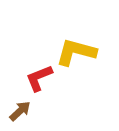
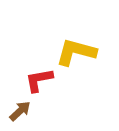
red L-shape: moved 2 px down; rotated 12 degrees clockwise
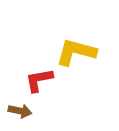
brown arrow: rotated 55 degrees clockwise
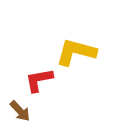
brown arrow: rotated 35 degrees clockwise
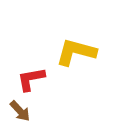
red L-shape: moved 8 px left, 1 px up
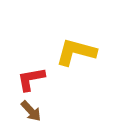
brown arrow: moved 11 px right
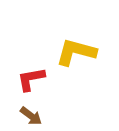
brown arrow: moved 5 px down; rotated 10 degrees counterclockwise
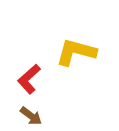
red L-shape: moved 2 px left; rotated 32 degrees counterclockwise
